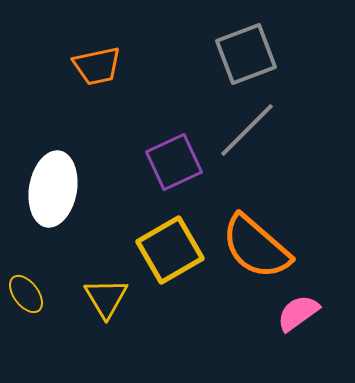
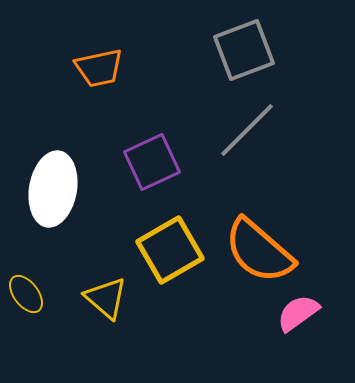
gray square: moved 2 px left, 4 px up
orange trapezoid: moved 2 px right, 2 px down
purple square: moved 22 px left
orange semicircle: moved 3 px right, 4 px down
yellow triangle: rotated 18 degrees counterclockwise
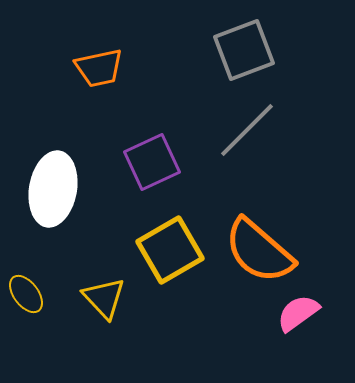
yellow triangle: moved 2 px left; rotated 6 degrees clockwise
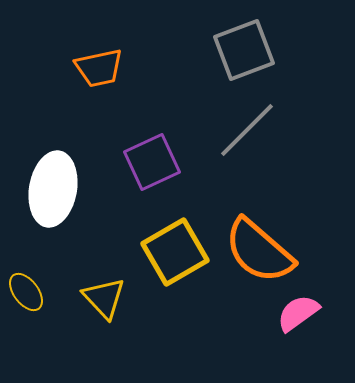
yellow square: moved 5 px right, 2 px down
yellow ellipse: moved 2 px up
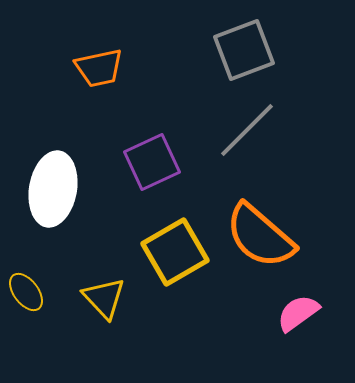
orange semicircle: moved 1 px right, 15 px up
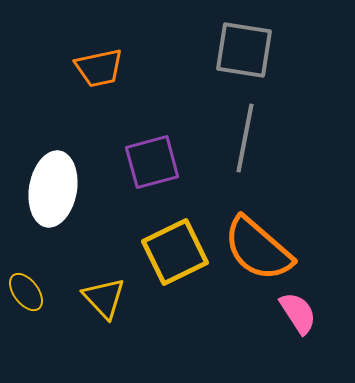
gray square: rotated 30 degrees clockwise
gray line: moved 2 px left, 8 px down; rotated 34 degrees counterclockwise
purple square: rotated 10 degrees clockwise
orange semicircle: moved 2 px left, 13 px down
yellow square: rotated 4 degrees clockwise
pink semicircle: rotated 93 degrees clockwise
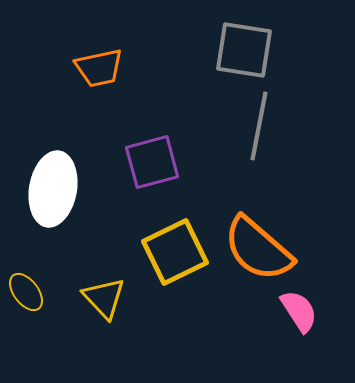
gray line: moved 14 px right, 12 px up
pink semicircle: moved 1 px right, 2 px up
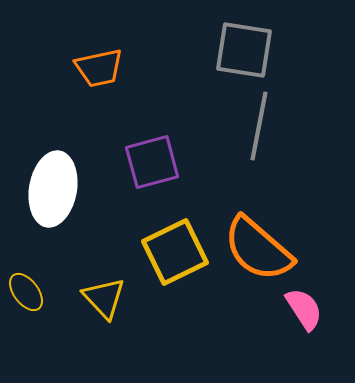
pink semicircle: moved 5 px right, 2 px up
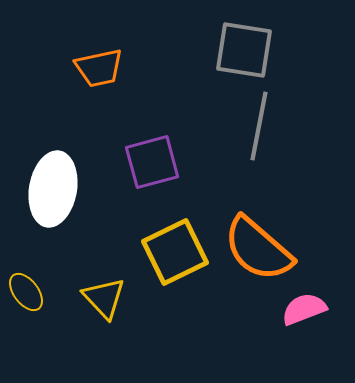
pink semicircle: rotated 78 degrees counterclockwise
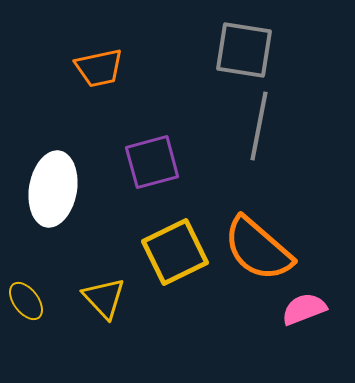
yellow ellipse: moved 9 px down
